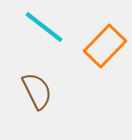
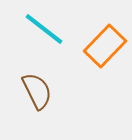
cyan line: moved 2 px down
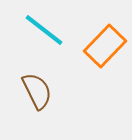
cyan line: moved 1 px down
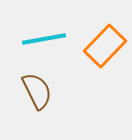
cyan line: moved 9 px down; rotated 48 degrees counterclockwise
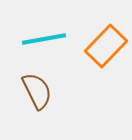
orange rectangle: moved 1 px right
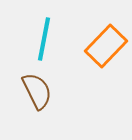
cyan line: rotated 69 degrees counterclockwise
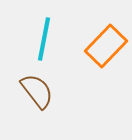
brown semicircle: rotated 12 degrees counterclockwise
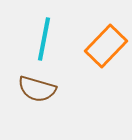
brown semicircle: moved 2 px up; rotated 144 degrees clockwise
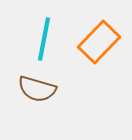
orange rectangle: moved 7 px left, 4 px up
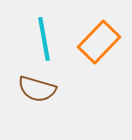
cyan line: rotated 21 degrees counterclockwise
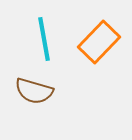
brown semicircle: moved 3 px left, 2 px down
